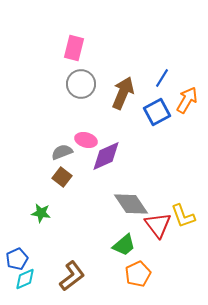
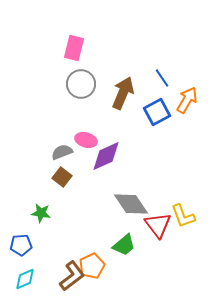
blue line: rotated 66 degrees counterclockwise
blue pentagon: moved 4 px right, 14 px up; rotated 20 degrees clockwise
orange pentagon: moved 46 px left, 8 px up
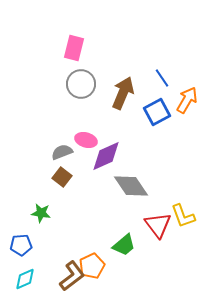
gray diamond: moved 18 px up
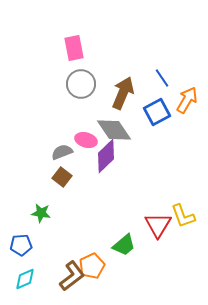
pink rectangle: rotated 25 degrees counterclockwise
purple diamond: rotated 20 degrees counterclockwise
gray diamond: moved 17 px left, 56 px up
red triangle: rotated 8 degrees clockwise
